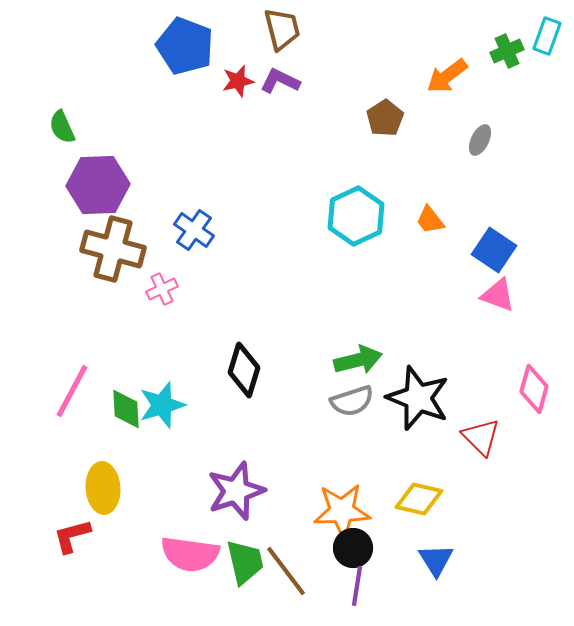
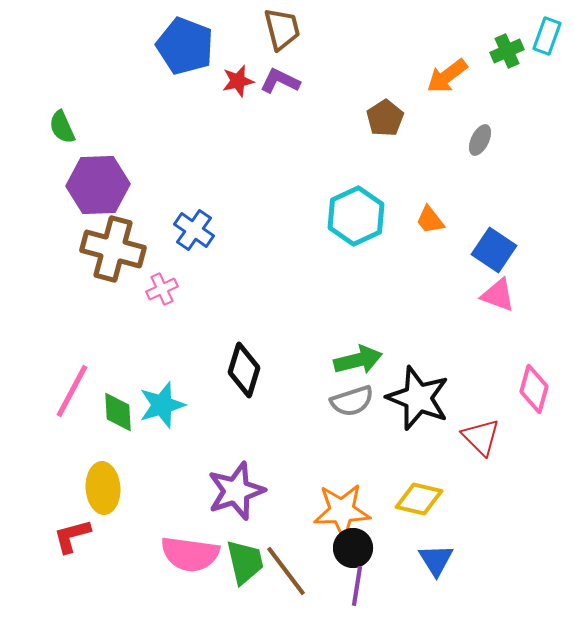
green diamond: moved 8 px left, 3 px down
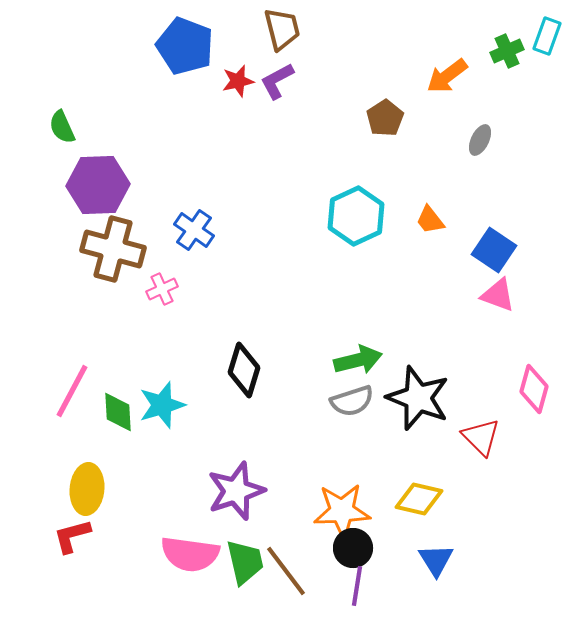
purple L-shape: moved 3 px left; rotated 54 degrees counterclockwise
yellow ellipse: moved 16 px left, 1 px down; rotated 9 degrees clockwise
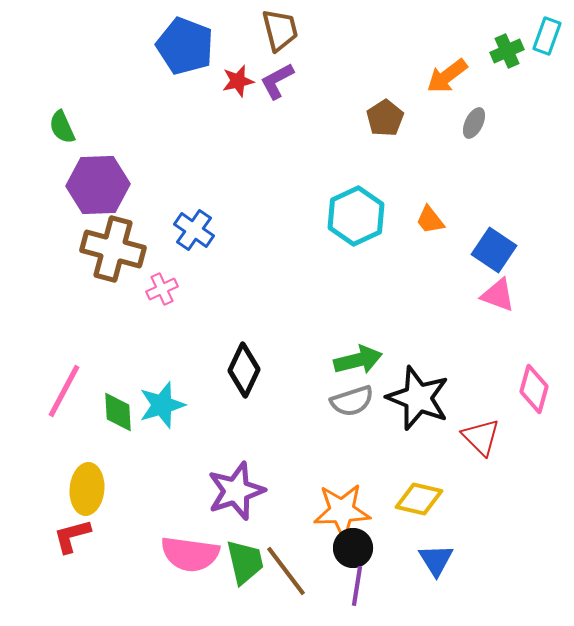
brown trapezoid: moved 2 px left, 1 px down
gray ellipse: moved 6 px left, 17 px up
black diamond: rotated 8 degrees clockwise
pink line: moved 8 px left
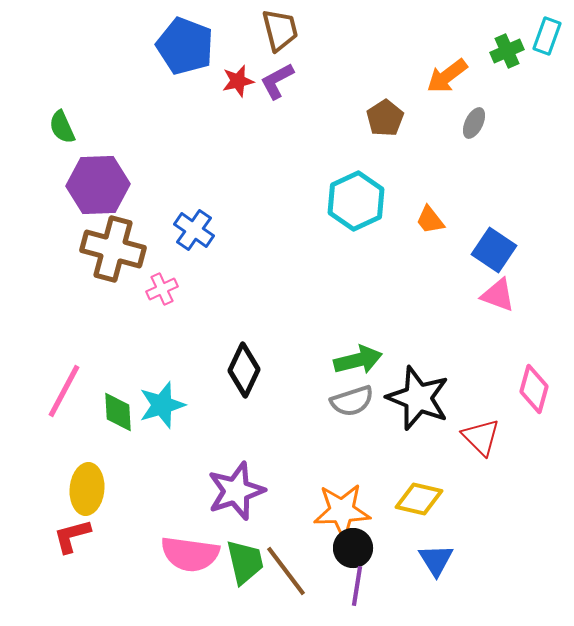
cyan hexagon: moved 15 px up
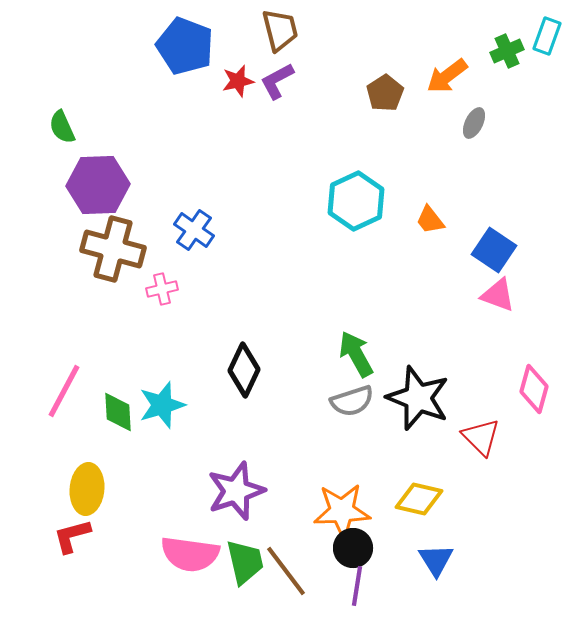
brown pentagon: moved 25 px up
pink cross: rotated 12 degrees clockwise
green arrow: moved 2 px left, 6 px up; rotated 105 degrees counterclockwise
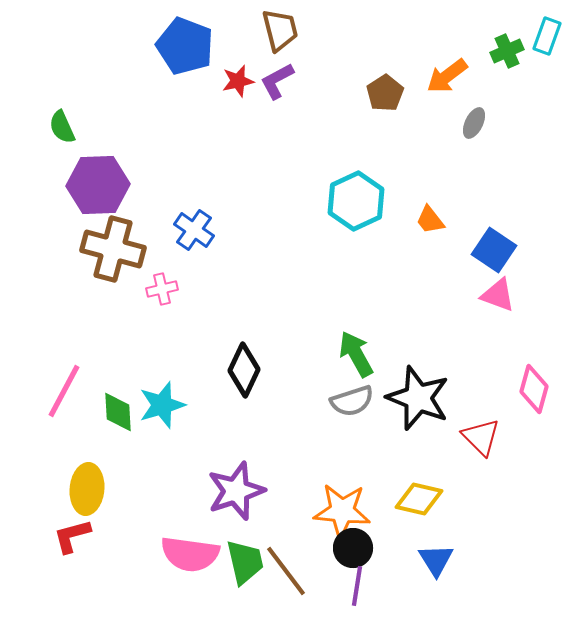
orange star: rotated 8 degrees clockwise
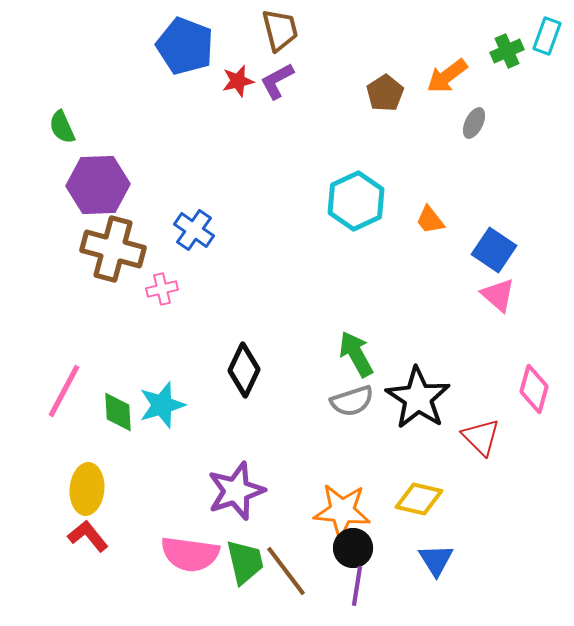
pink triangle: rotated 21 degrees clockwise
black star: rotated 12 degrees clockwise
red L-shape: moved 16 px right; rotated 66 degrees clockwise
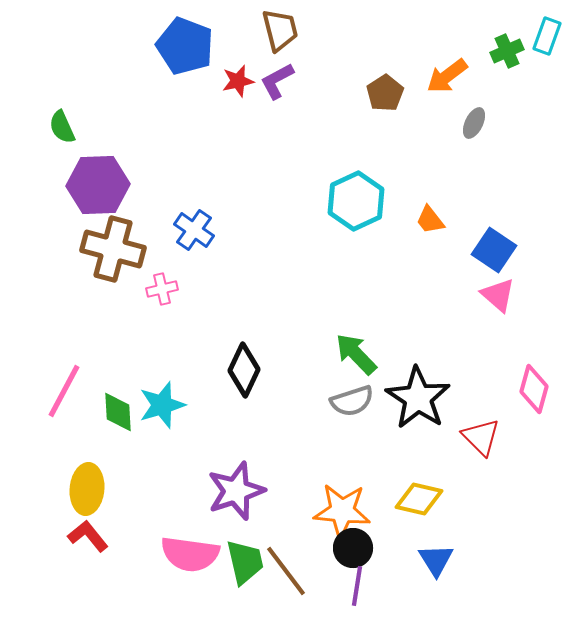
green arrow: rotated 15 degrees counterclockwise
